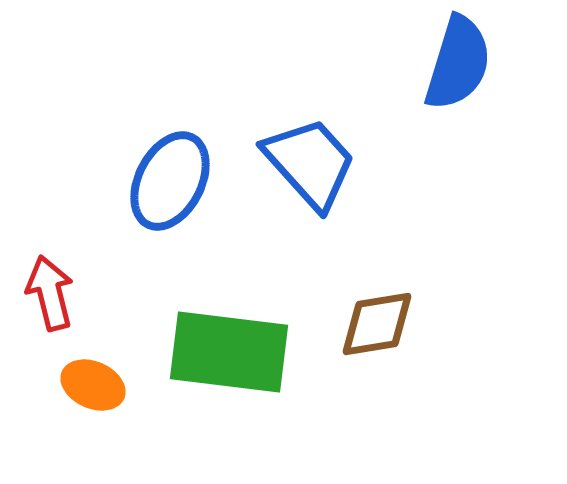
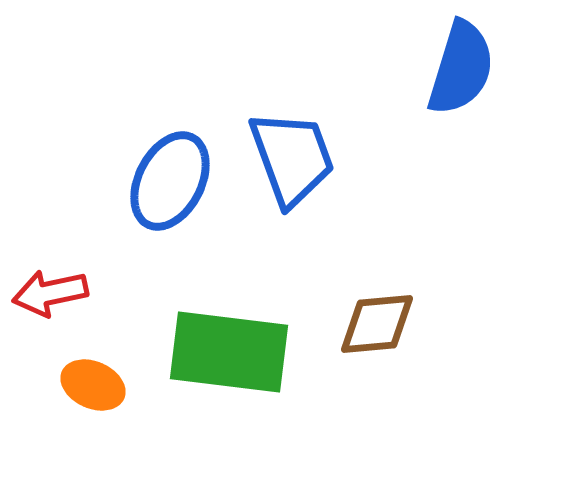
blue semicircle: moved 3 px right, 5 px down
blue trapezoid: moved 18 px left, 5 px up; rotated 22 degrees clockwise
red arrow: rotated 88 degrees counterclockwise
brown diamond: rotated 4 degrees clockwise
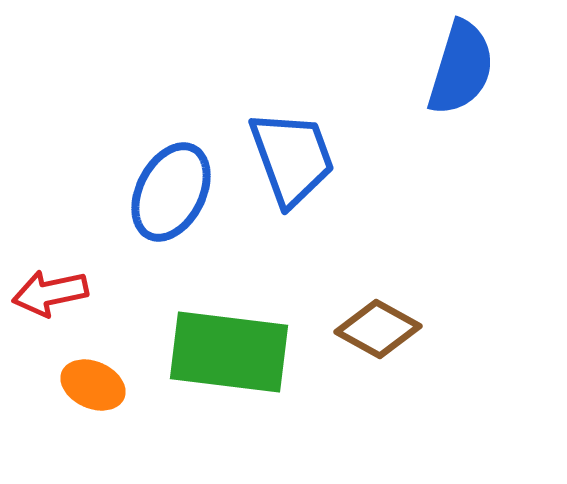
blue ellipse: moved 1 px right, 11 px down
brown diamond: moved 1 px right, 5 px down; rotated 34 degrees clockwise
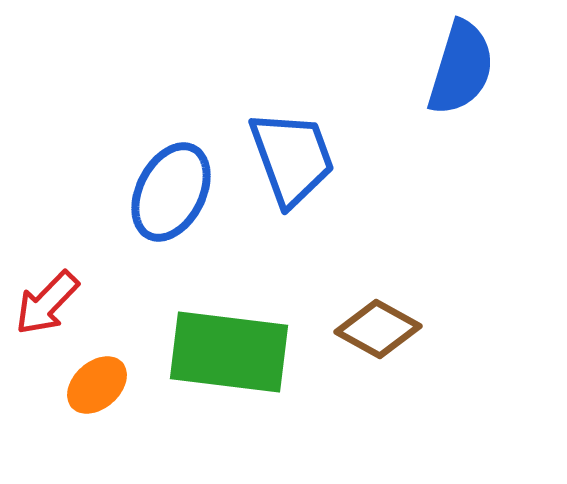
red arrow: moved 3 px left, 10 px down; rotated 34 degrees counterclockwise
orange ellipse: moved 4 px right; rotated 66 degrees counterclockwise
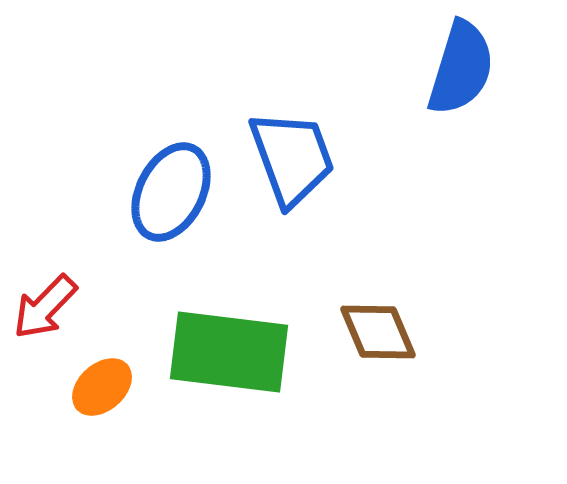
red arrow: moved 2 px left, 4 px down
brown diamond: moved 3 px down; rotated 38 degrees clockwise
orange ellipse: moved 5 px right, 2 px down
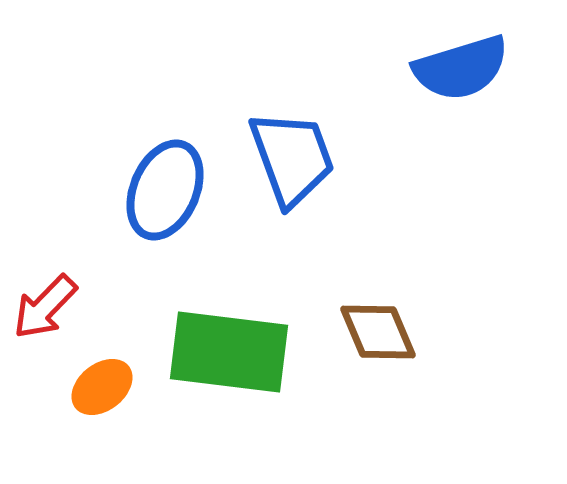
blue semicircle: rotated 56 degrees clockwise
blue ellipse: moved 6 px left, 2 px up; rotated 4 degrees counterclockwise
orange ellipse: rotated 4 degrees clockwise
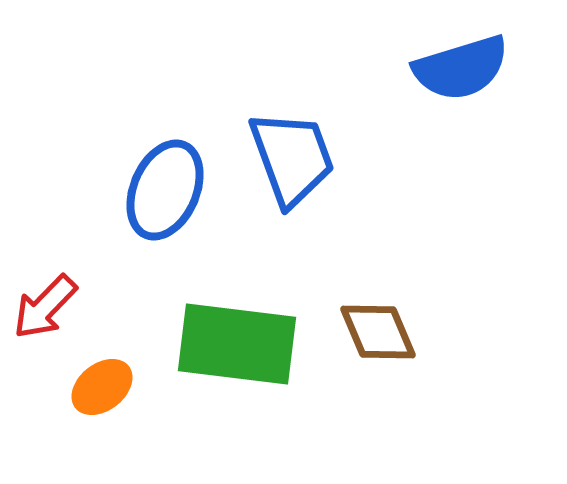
green rectangle: moved 8 px right, 8 px up
